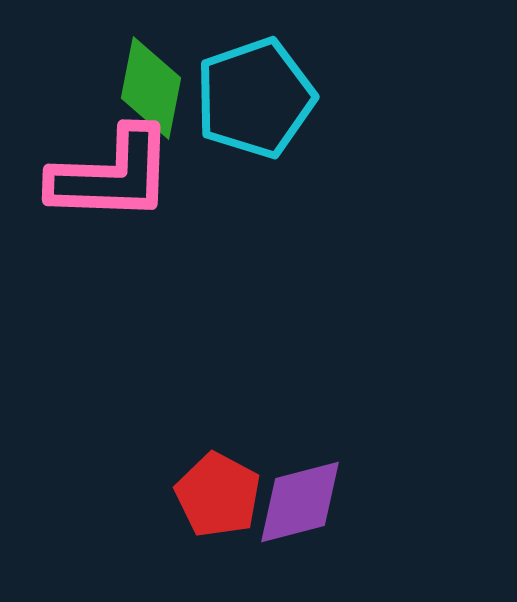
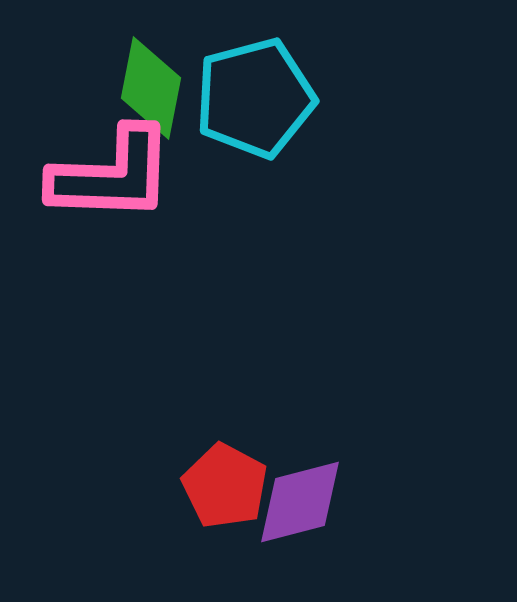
cyan pentagon: rotated 4 degrees clockwise
red pentagon: moved 7 px right, 9 px up
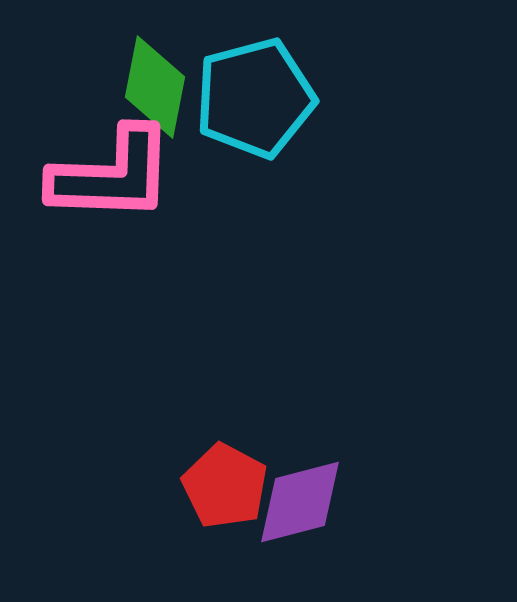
green diamond: moved 4 px right, 1 px up
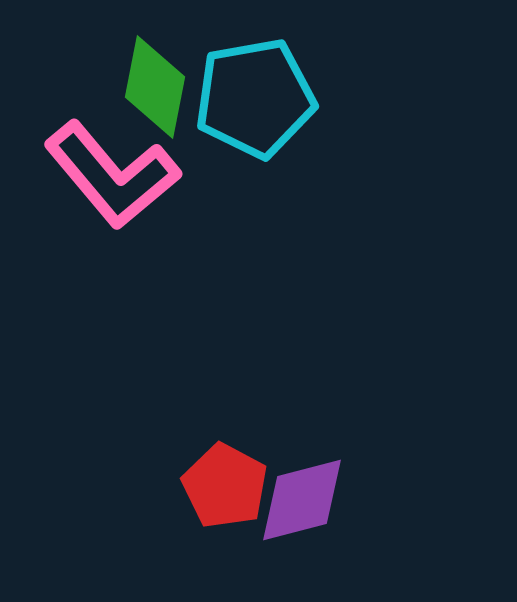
cyan pentagon: rotated 5 degrees clockwise
pink L-shape: rotated 48 degrees clockwise
purple diamond: moved 2 px right, 2 px up
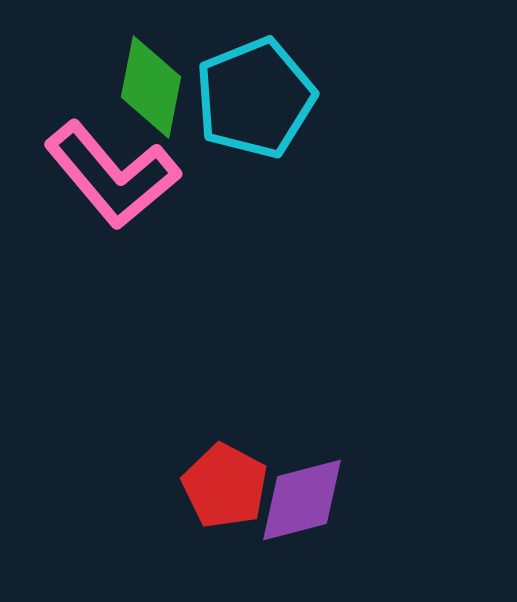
green diamond: moved 4 px left
cyan pentagon: rotated 12 degrees counterclockwise
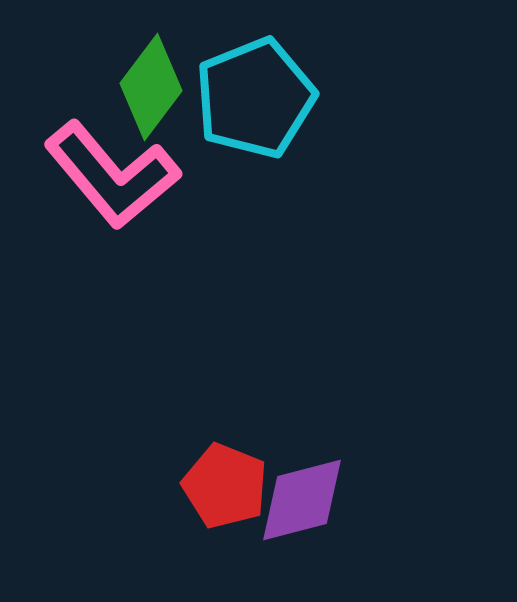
green diamond: rotated 26 degrees clockwise
red pentagon: rotated 6 degrees counterclockwise
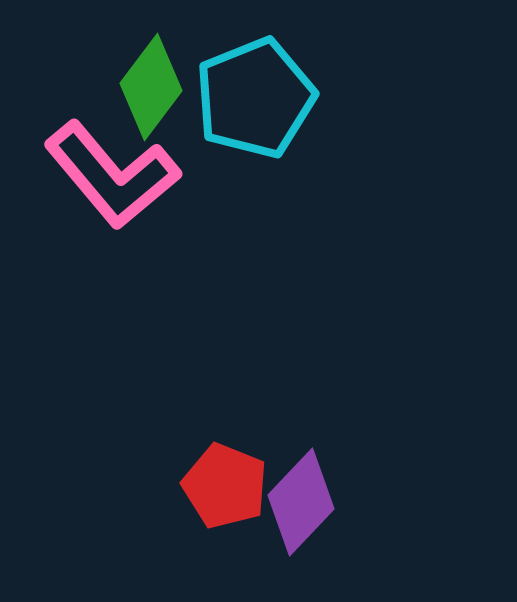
purple diamond: moved 1 px left, 2 px down; rotated 32 degrees counterclockwise
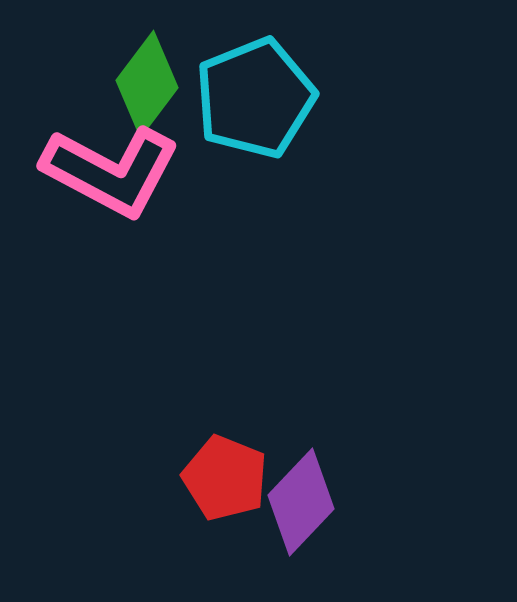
green diamond: moved 4 px left, 3 px up
pink L-shape: moved 1 px left, 4 px up; rotated 22 degrees counterclockwise
red pentagon: moved 8 px up
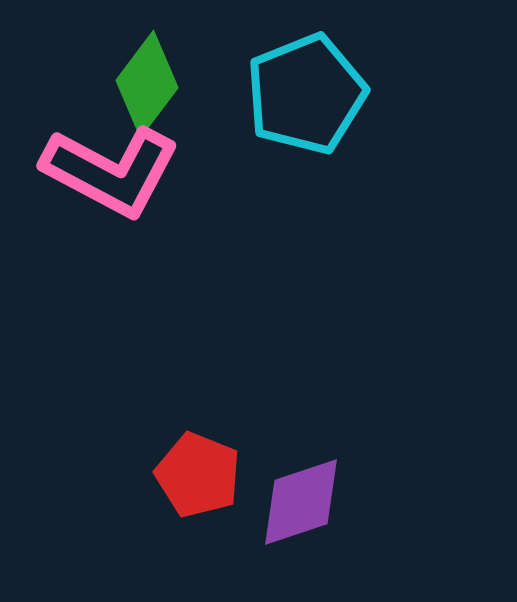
cyan pentagon: moved 51 px right, 4 px up
red pentagon: moved 27 px left, 3 px up
purple diamond: rotated 28 degrees clockwise
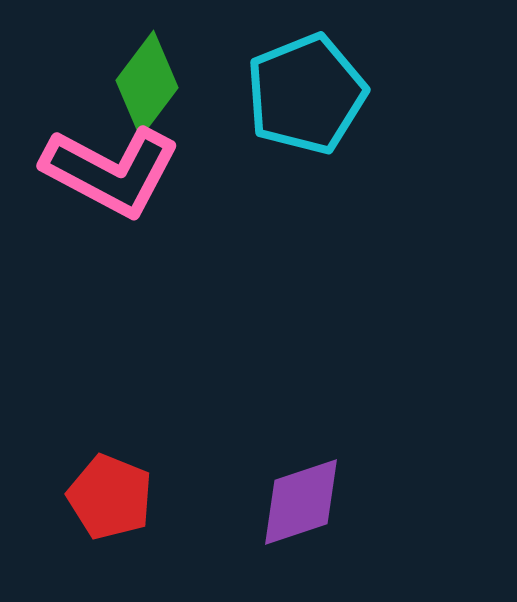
red pentagon: moved 88 px left, 22 px down
